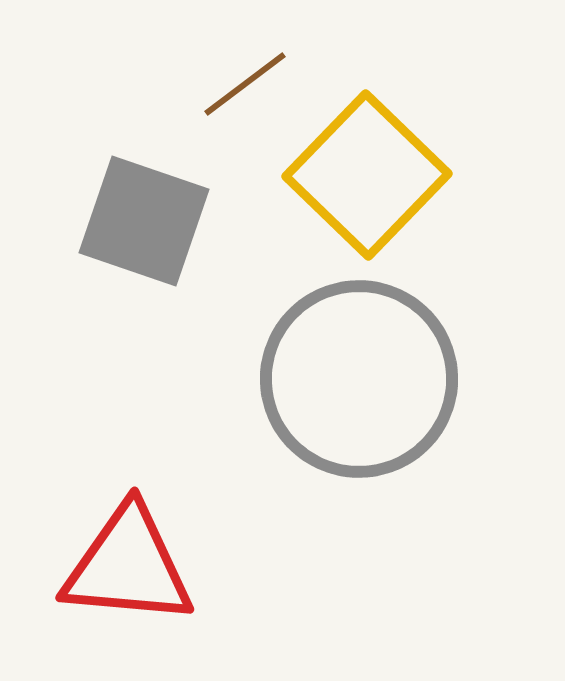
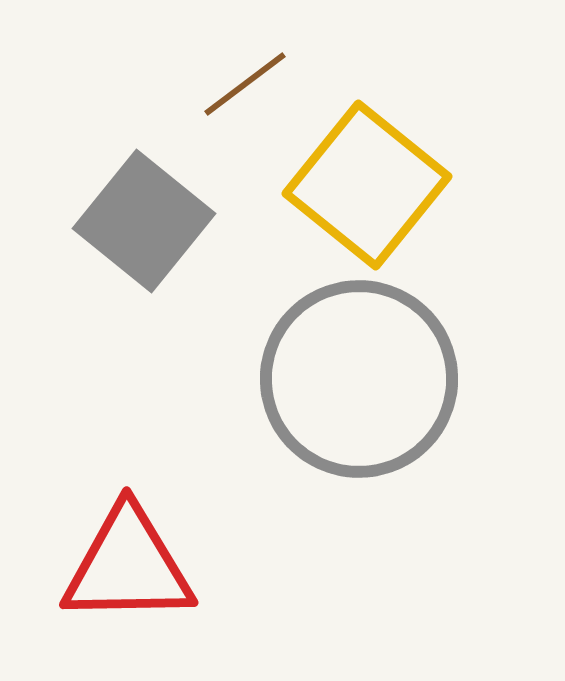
yellow square: moved 10 px down; rotated 5 degrees counterclockwise
gray square: rotated 20 degrees clockwise
red triangle: rotated 6 degrees counterclockwise
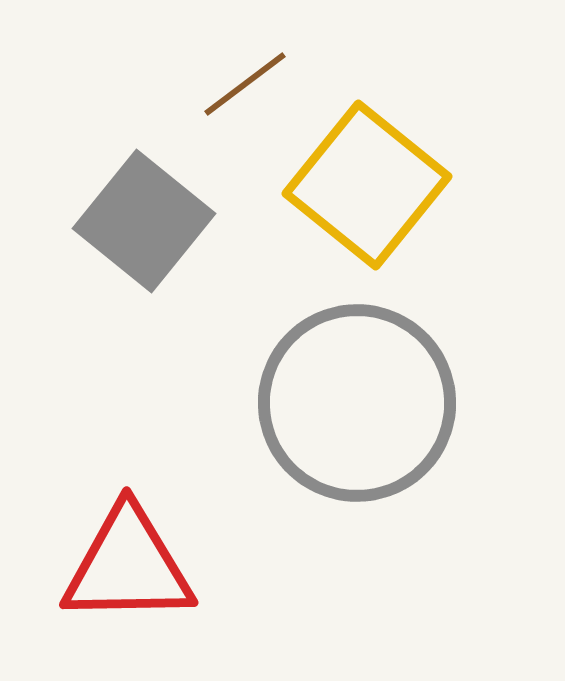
gray circle: moved 2 px left, 24 px down
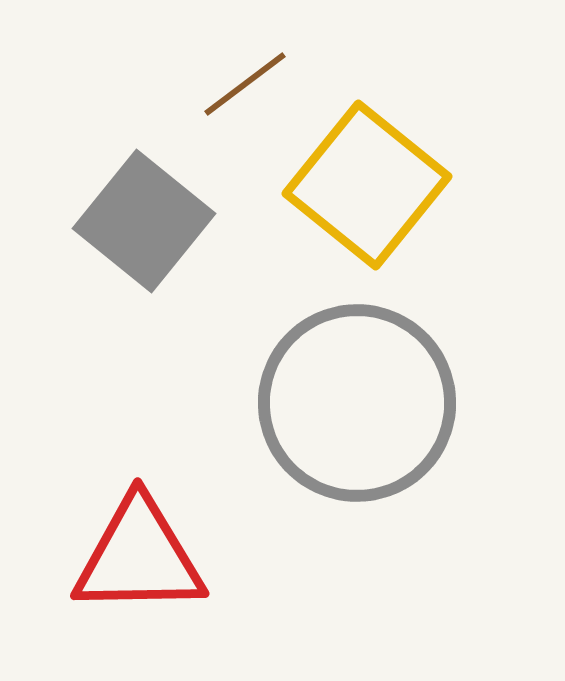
red triangle: moved 11 px right, 9 px up
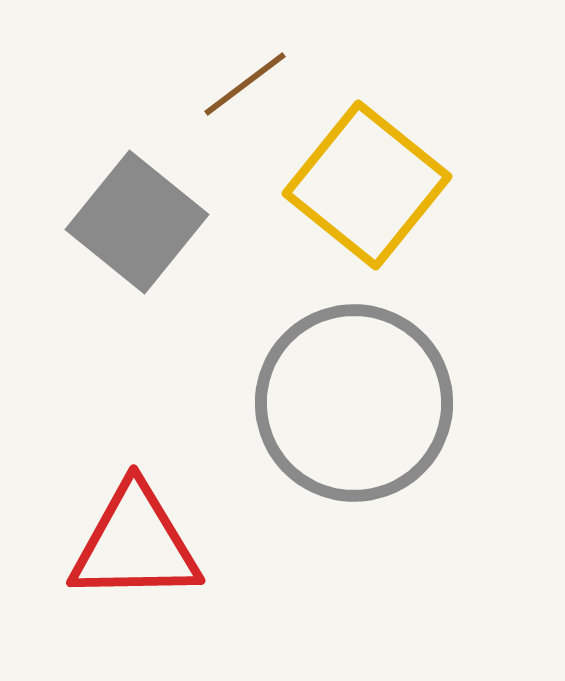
gray square: moved 7 px left, 1 px down
gray circle: moved 3 px left
red triangle: moved 4 px left, 13 px up
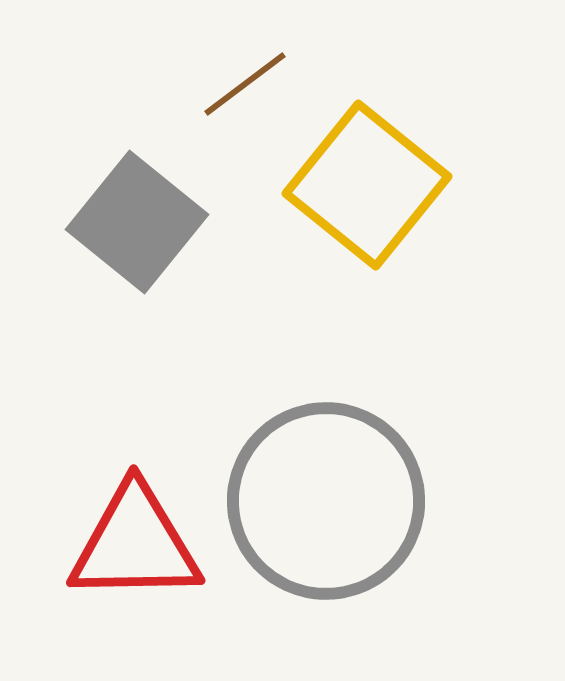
gray circle: moved 28 px left, 98 px down
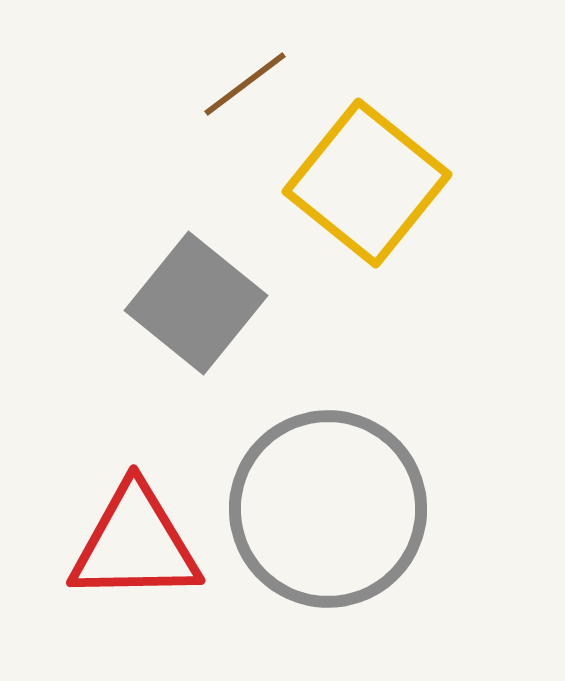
yellow square: moved 2 px up
gray square: moved 59 px right, 81 px down
gray circle: moved 2 px right, 8 px down
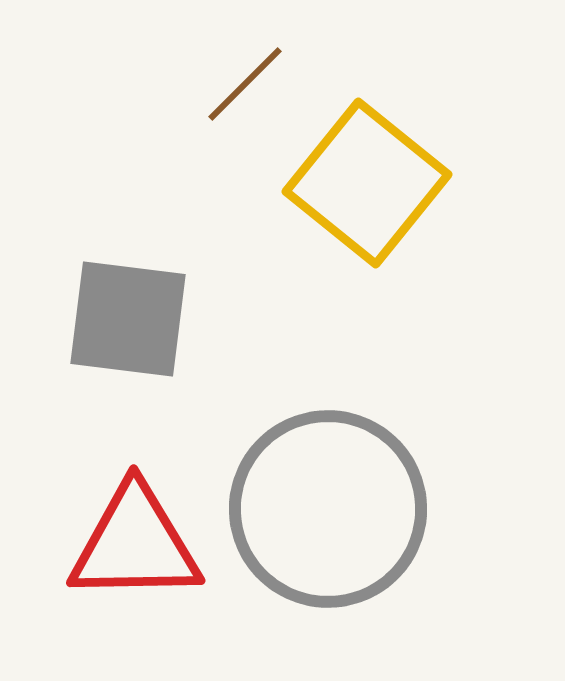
brown line: rotated 8 degrees counterclockwise
gray square: moved 68 px left, 16 px down; rotated 32 degrees counterclockwise
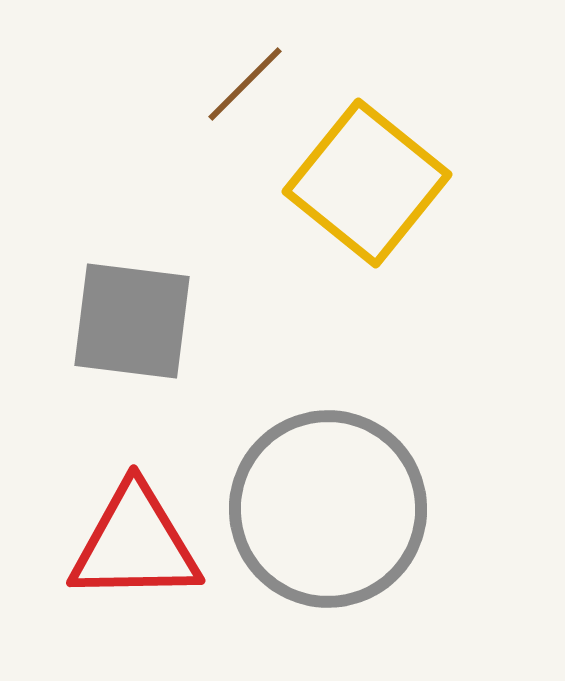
gray square: moved 4 px right, 2 px down
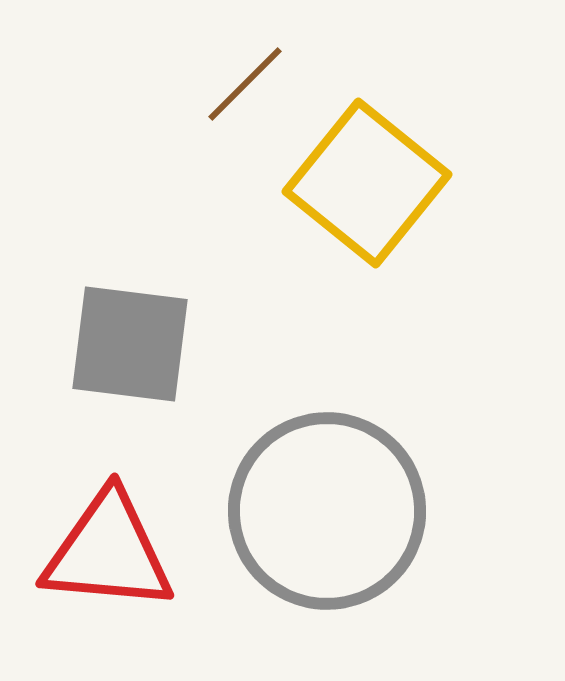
gray square: moved 2 px left, 23 px down
gray circle: moved 1 px left, 2 px down
red triangle: moved 27 px left, 8 px down; rotated 6 degrees clockwise
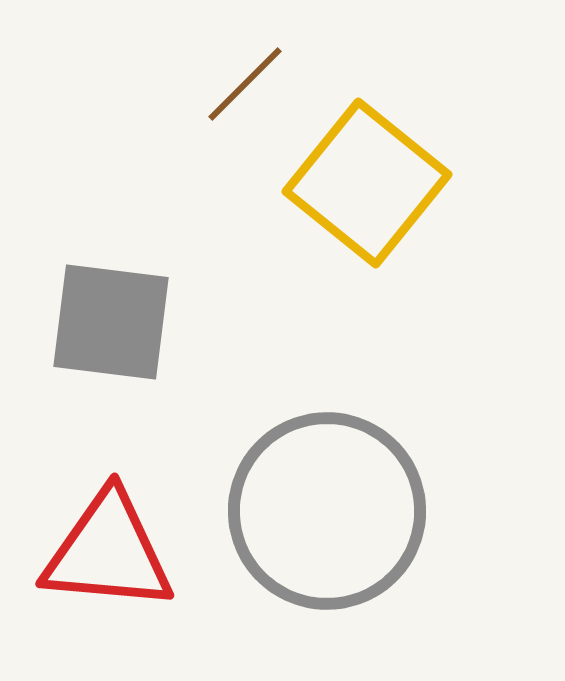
gray square: moved 19 px left, 22 px up
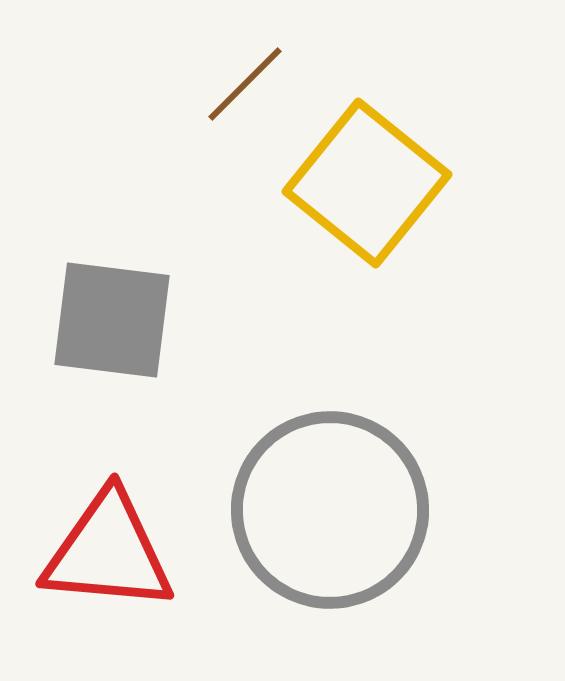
gray square: moved 1 px right, 2 px up
gray circle: moved 3 px right, 1 px up
